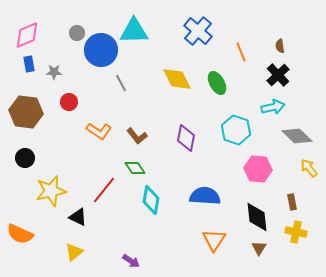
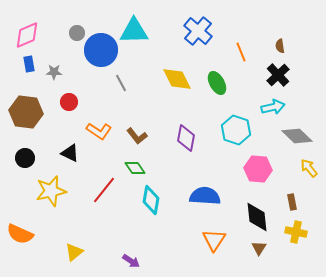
black triangle: moved 8 px left, 64 px up
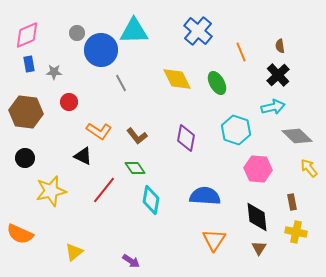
black triangle: moved 13 px right, 3 px down
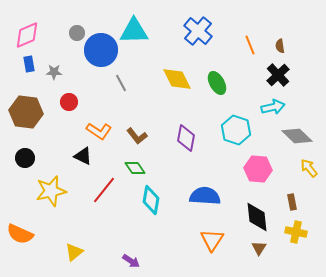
orange line: moved 9 px right, 7 px up
orange triangle: moved 2 px left
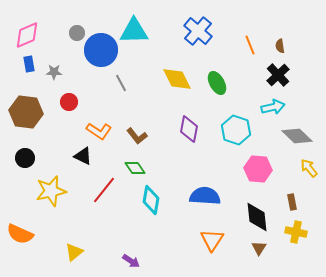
purple diamond: moved 3 px right, 9 px up
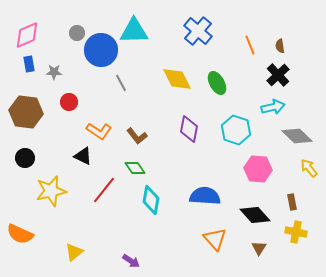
black diamond: moved 2 px left, 2 px up; rotated 36 degrees counterclockwise
orange triangle: moved 3 px right, 1 px up; rotated 15 degrees counterclockwise
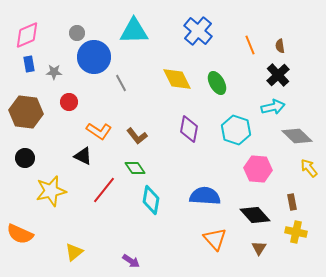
blue circle: moved 7 px left, 7 px down
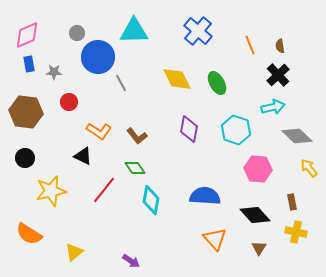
blue circle: moved 4 px right
orange semicircle: moved 9 px right; rotated 8 degrees clockwise
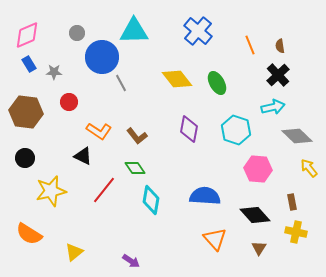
blue circle: moved 4 px right
blue rectangle: rotated 21 degrees counterclockwise
yellow diamond: rotated 12 degrees counterclockwise
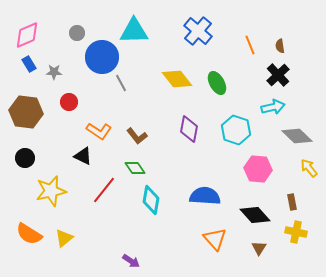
yellow triangle: moved 10 px left, 14 px up
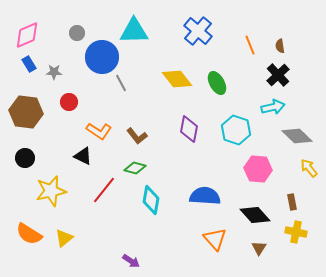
green diamond: rotated 40 degrees counterclockwise
